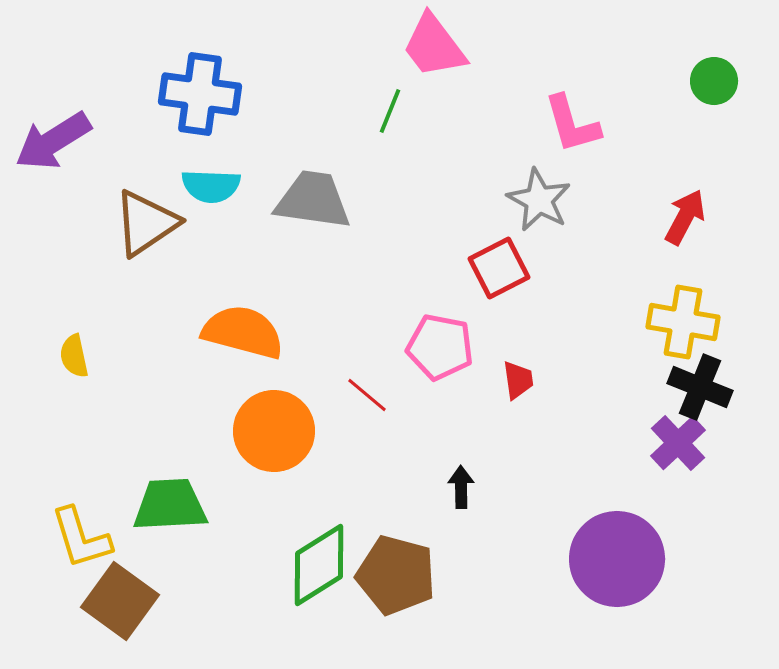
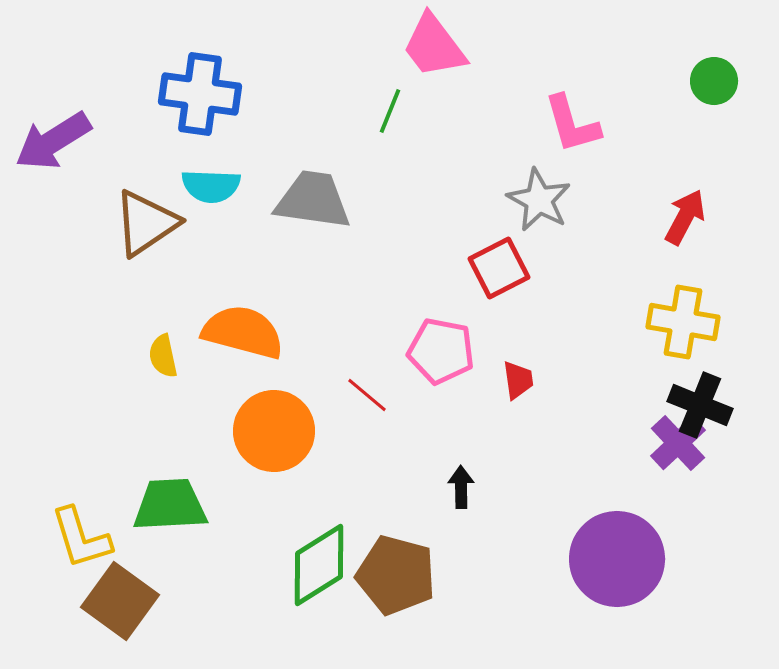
pink pentagon: moved 1 px right, 4 px down
yellow semicircle: moved 89 px right
black cross: moved 18 px down
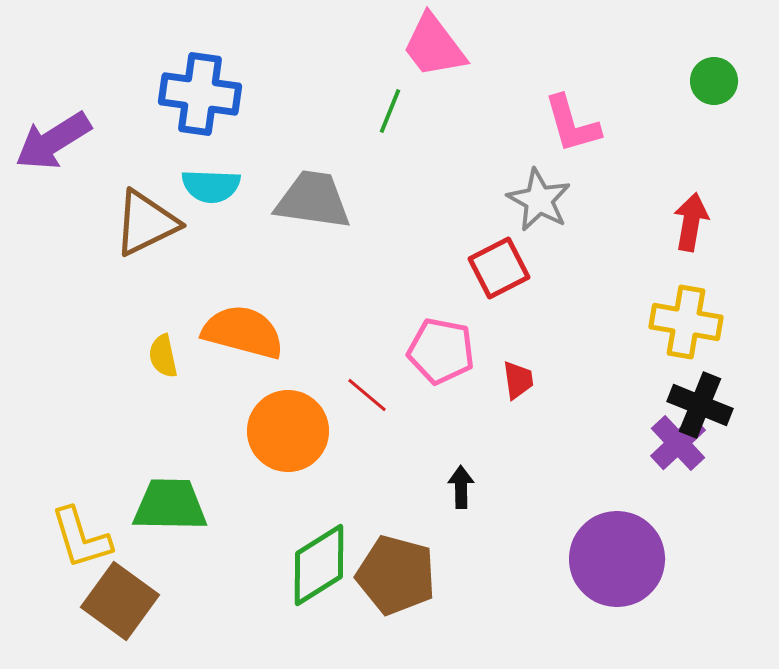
red arrow: moved 6 px right, 5 px down; rotated 18 degrees counterclockwise
brown triangle: rotated 8 degrees clockwise
yellow cross: moved 3 px right
orange circle: moved 14 px right
green trapezoid: rotated 4 degrees clockwise
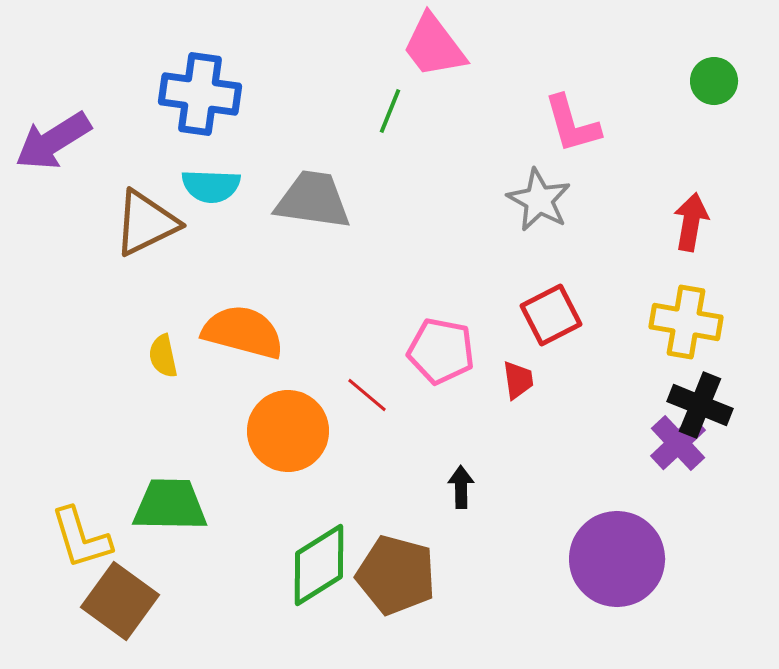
red square: moved 52 px right, 47 px down
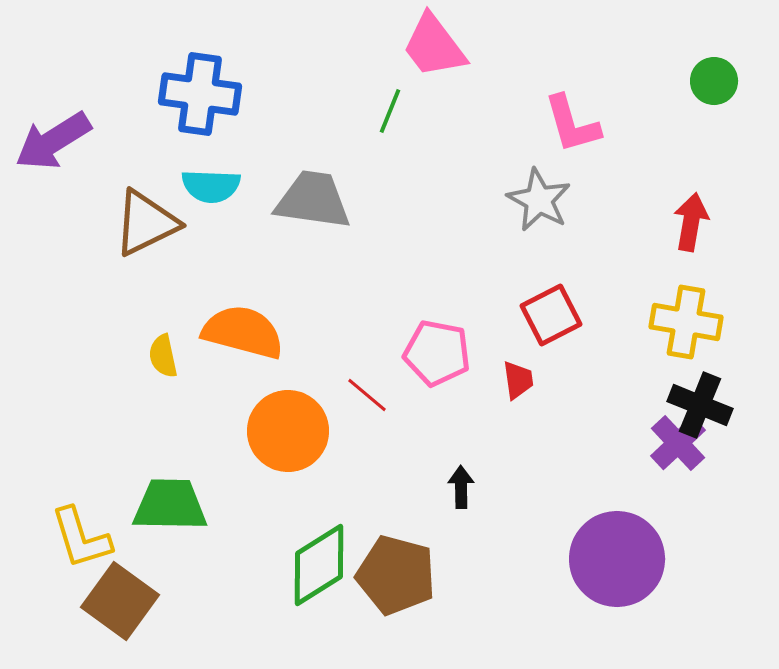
pink pentagon: moved 4 px left, 2 px down
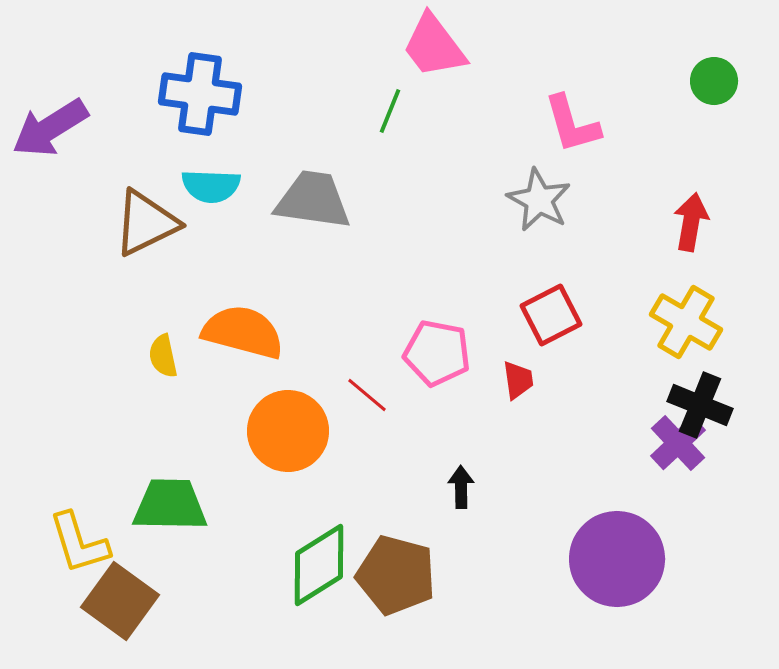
purple arrow: moved 3 px left, 13 px up
yellow cross: rotated 20 degrees clockwise
yellow L-shape: moved 2 px left, 5 px down
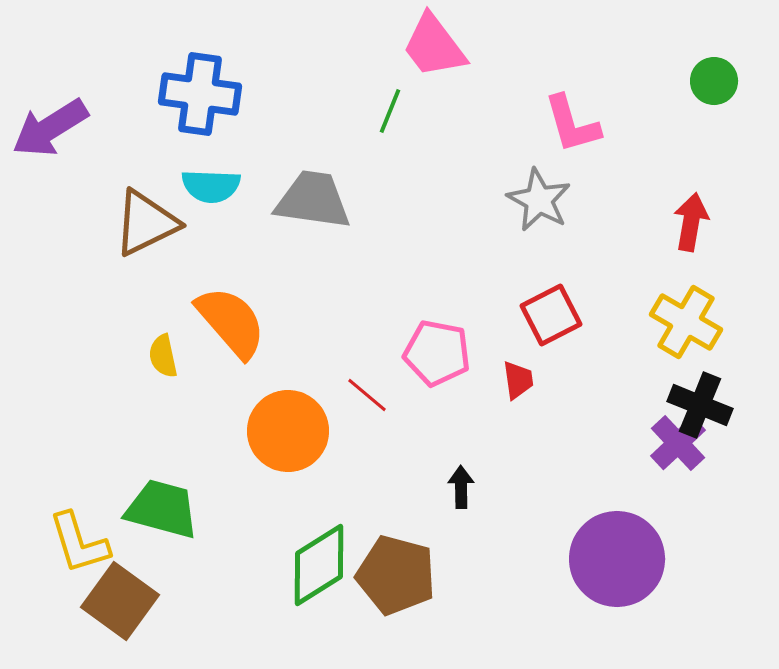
orange semicircle: moved 12 px left, 10 px up; rotated 34 degrees clockwise
green trapezoid: moved 8 px left, 4 px down; rotated 14 degrees clockwise
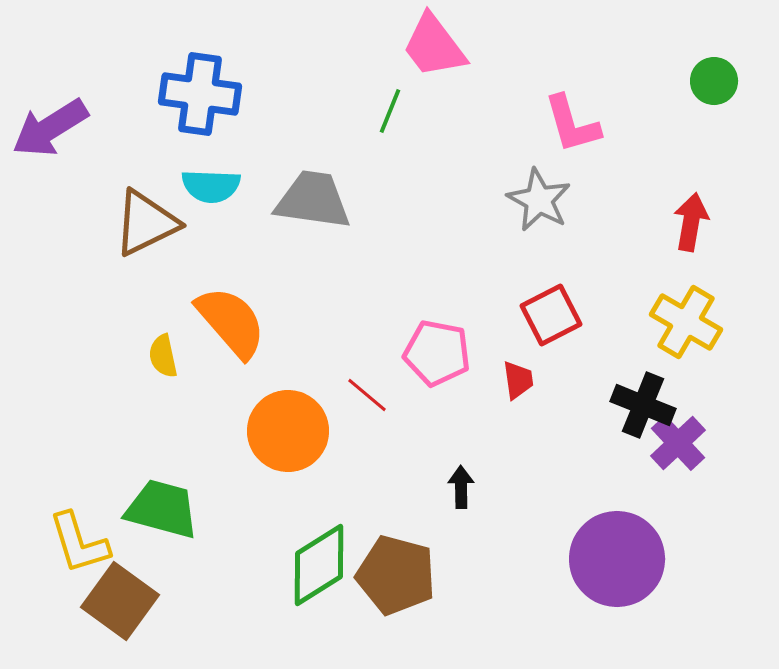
black cross: moved 57 px left
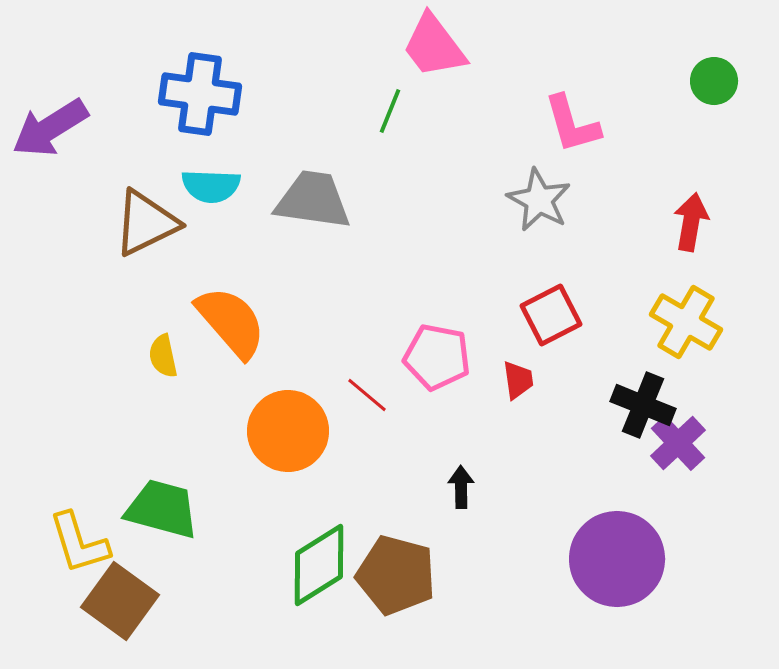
pink pentagon: moved 4 px down
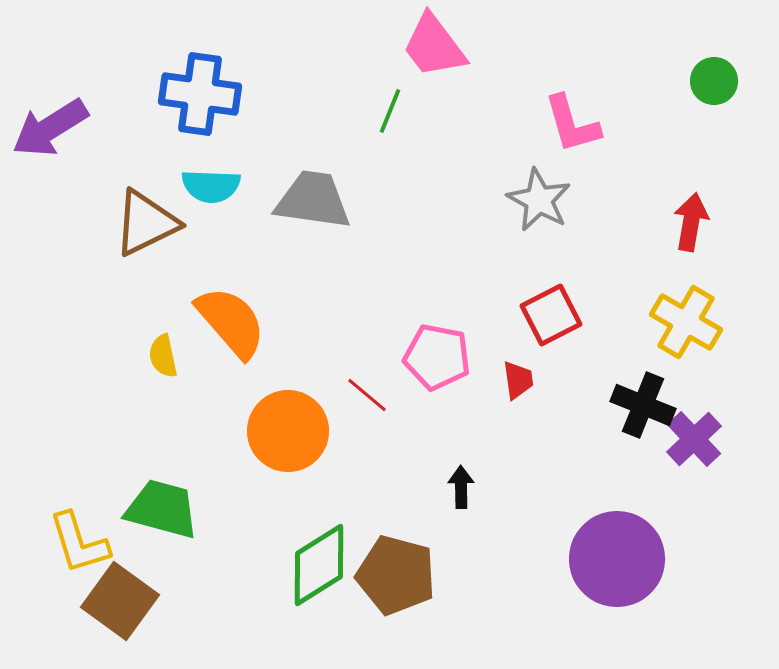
purple cross: moved 16 px right, 4 px up
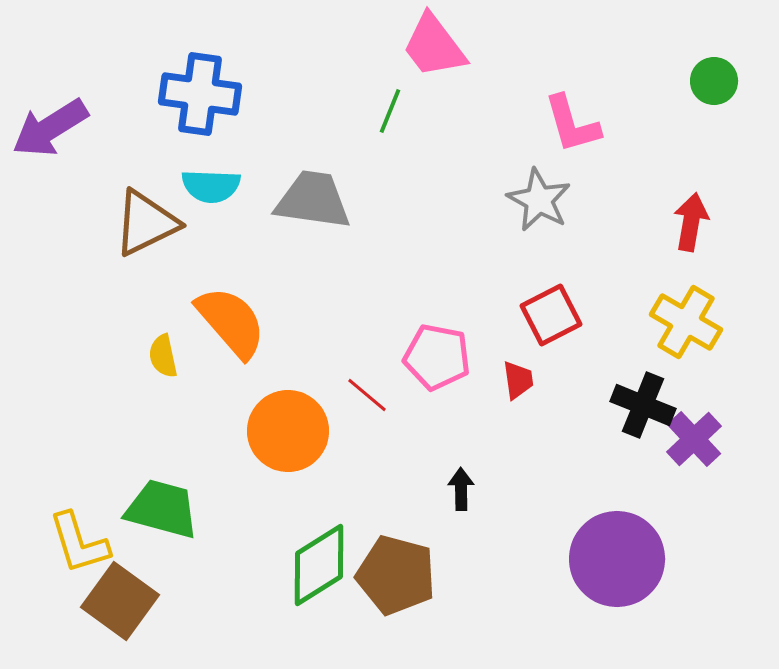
black arrow: moved 2 px down
